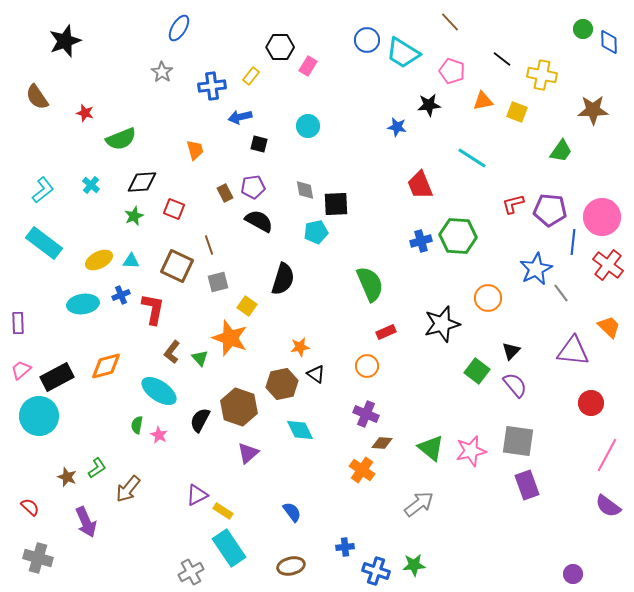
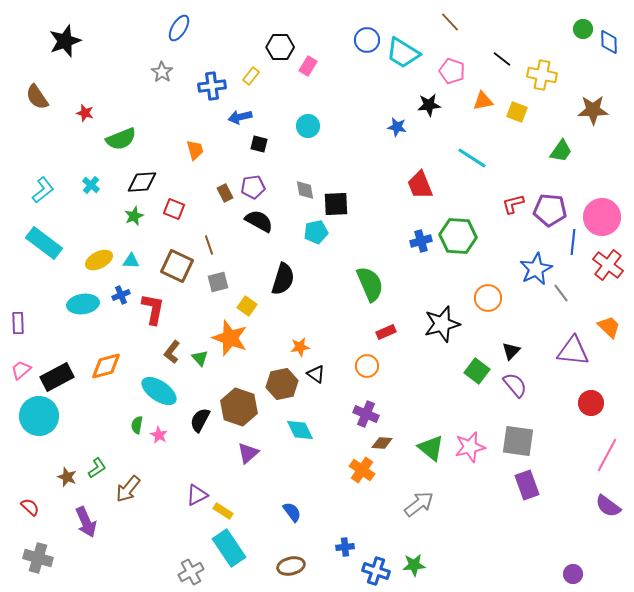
pink star at (471, 451): moved 1 px left, 4 px up
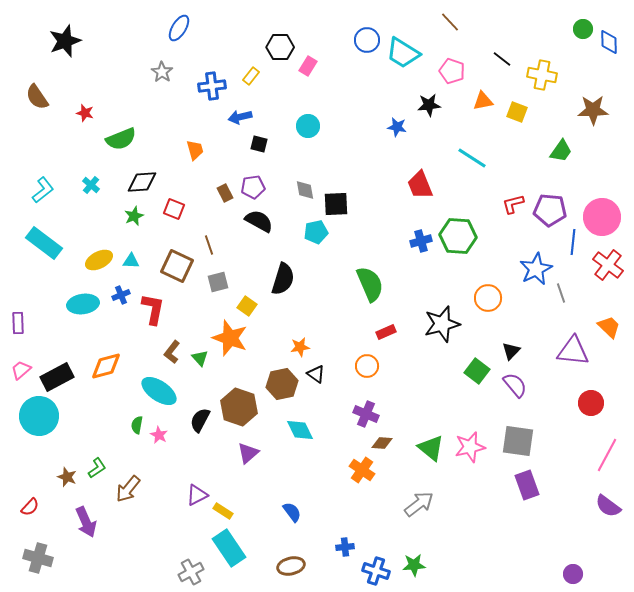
gray line at (561, 293): rotated 18 degrees clockwise
red semicircle at (30, 507): rotated 90 degrees clockwise
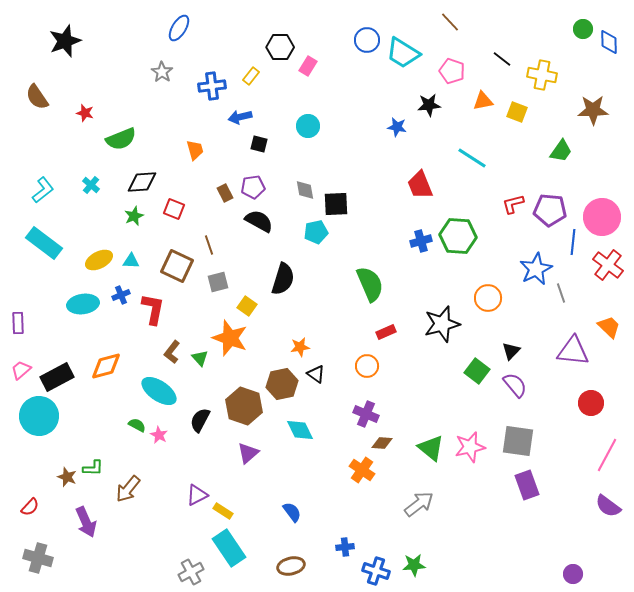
brown hexagon at (239, 407): moved 5 px right, 1 px up
green semicircle at (137, 425): rotated 108 degrees clockwise
green L-shape at (97, 468): moved 4 px left; rotated 35 degrees clockwise
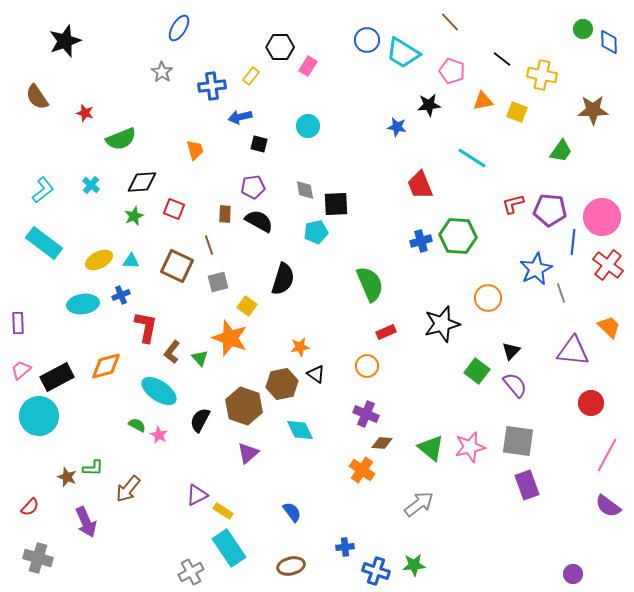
brown rectangle at (225, 193): moved 21 px down; rotated 30 degrees clockwise
red L-shape at (153, 309): moved 7 px left, 18 px down
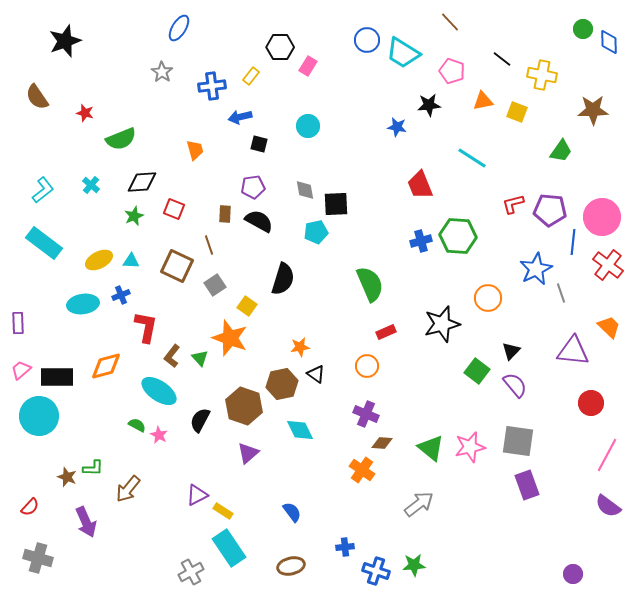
gray square at (218, 282): moved 3 px left, 3 px down; rotated 20 degrees counterclockwise
brown L-shape at (172, 352): moved 4 px down
black rectangle at (57, 377): rotated 28 degrees clockwise
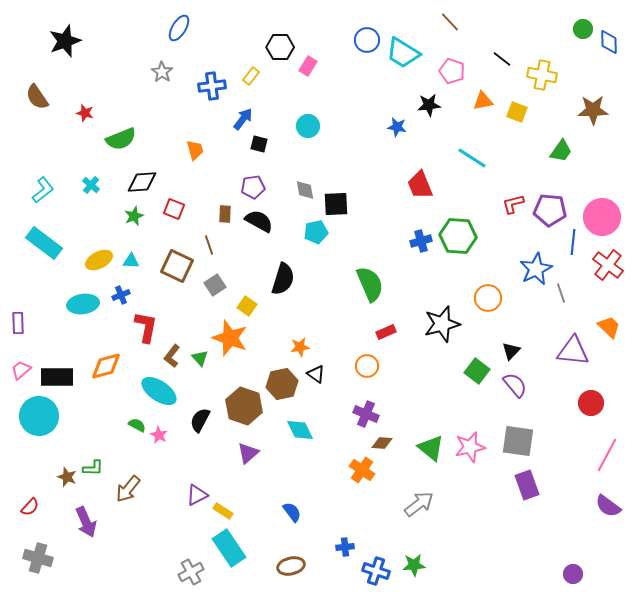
blue arrow at (240, 117): moved 3 px right, 2 px down; rotated 140 degrees clockwise
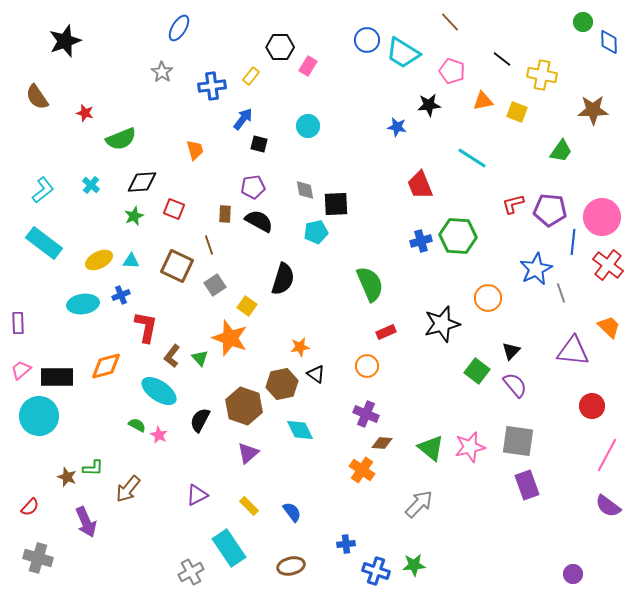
green circle at (583, 29): moved 7 px up
red circle at (591, 403): moved 1 px right, 3 px down
gray arrow at (419, 504): rotated 8 degrees counterclockwise
yellow rectangle at (223, 511): moved 26 px right, 5 px up; rotated 12 degrees clockwise
blue cross at (345, 547): moved 1 px right, 3 px up
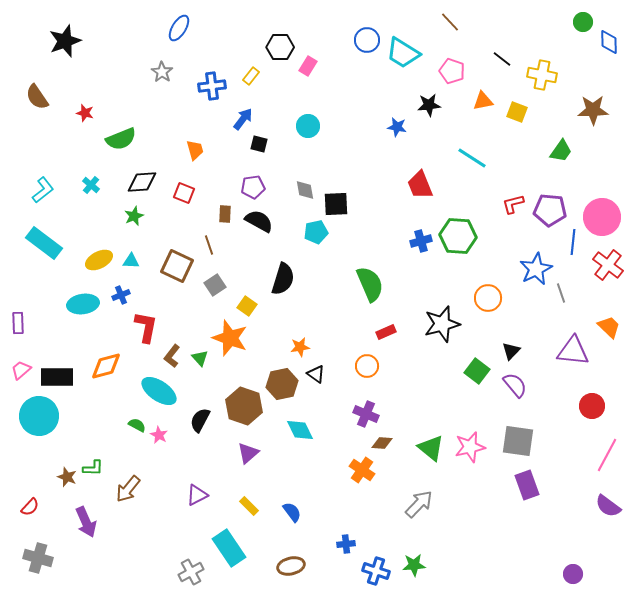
red square at (174, 209): moved 10 px right, 16 px up
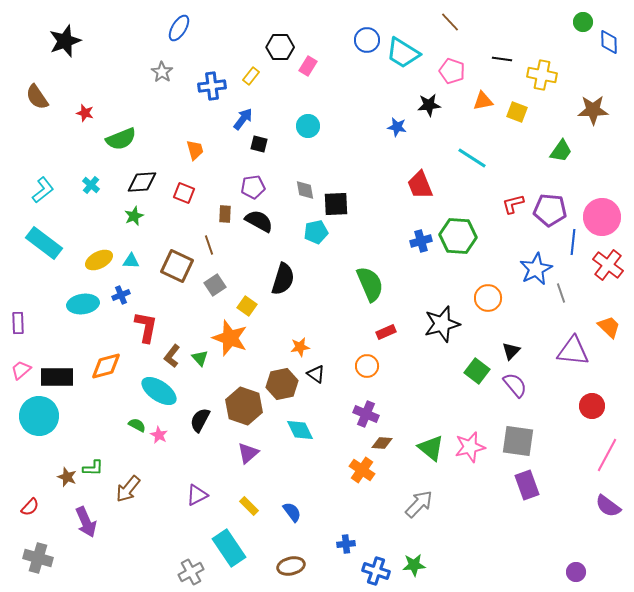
black line at (502, 59): rotated 30 degrees counterclockwise
purple circle at (573, 574): moved 3 px right, 2 px up
